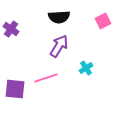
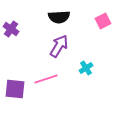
pink line: moved 1 px down
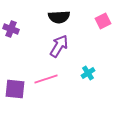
purple cross: rotated 14 degrees counterclockwise
cyan cross: moved 2 px right, 5 px down
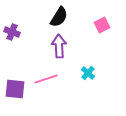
black semicircle: rotated 55 degrees counterclockwise
pink square: moved 1 px left, 4 px down
purple cross: moved 1 px right, 3 px down
purple arrow: rotated 35 degrees counterclockwise
cyan cross: rotated 16 degrees counterclockwise
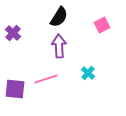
purple cross: moved 1 px right, 1 px down; rotated 21 degrees clockwise
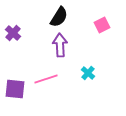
purple arrow: moved 1 px right, 1 px up
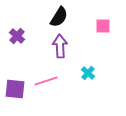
pink square: moved 1 px right, 1 px down; rotated 28 degrees clockwise
purple cross: moved 4 px right, 3 px down
purple arrow: moved 1 px down
pink line: moved 2 px down
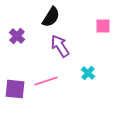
black semicircle: moved 8 px left
purple arrow: rotated 30 degrees counterclockwise
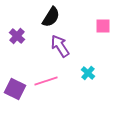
purple square: rotated 20 degrees clockwise
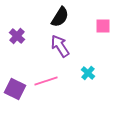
black semicircle: moved 9 px right
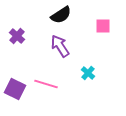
black semicircle: moved 1 px right, 2 px up; rotated 25 degrees clockwise
pink line: moved 3 px down; rotated 35 degrees clockwise
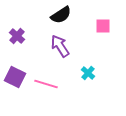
purple square: moved 12 px up
